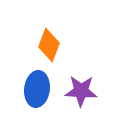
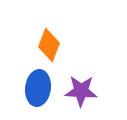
blue ellipse: moved 1 px right, 1 px up
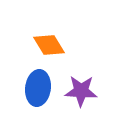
orange diamond: rotated 52 degrees counterclockwise
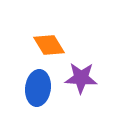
purple star: moved 13 px up
